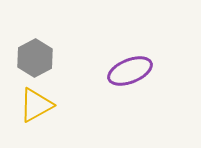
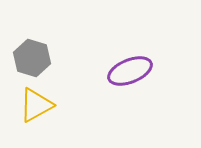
gray hexagon: moved 3 px left; rotated 15 degrees counterclockwise
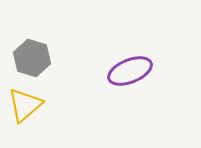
yellow triangle: moved 11 px left; rotated 12 degrees counterclockwise
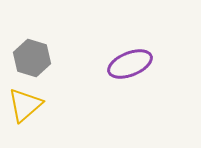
purple ellipse: moved 7 px up
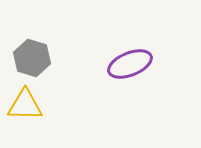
yellow triangle: rotated 42 degrees clockwise
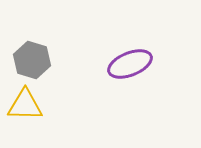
gray hexagon: moved 2 px down
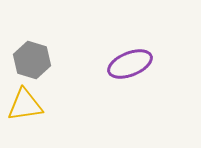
yellow triangle: rotated 9 degrees counterclockwise
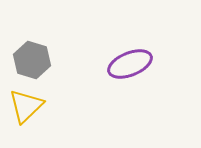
yellow triangle: moved 1 px right, 1 px down; rotated 36 degrees counterclockwise
